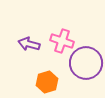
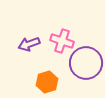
purple arrow: rotated 35 degrees counterclockwise
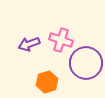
pink cross: moved 1 px left, 1 px up
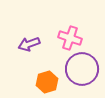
pink cross: moved 9 px right, 2 px up
purple circle: moved 4 px left, 6 px down
